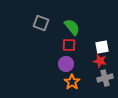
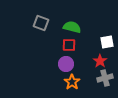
green semicircle: rotated 36 degrees counterclockwise
white square: moved 5 px right, 5 px up
red star: rotated 24 degrees clockwise
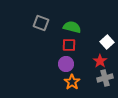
white square: rotated 32 degrees counterclockwise
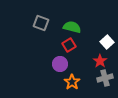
red square: rotated 32 degrees counterclockwise
purple circle: moved 6 px left
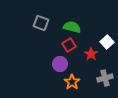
red star: moved 9 px left, 7 px up
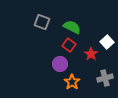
gray square: moved 1 px right, 1 px up
green semicircle: rotated 12 degrees clockwise
red square: rotated 24 degrees counterclockwise
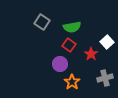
gray square: rotated 14 degrees clockwise
green semicircle: rotated 144 degrees clockwise
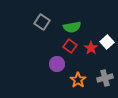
red square: moved 1 px right, 1 px down
red star: moved 6 px up
purple circle: moved 3 px left
orange star: moved 6 px right, 2 px up
